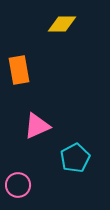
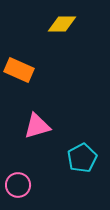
orange rectangle: rotated 56 degrees counterclockwise
pink triangle: rotated 8 degrees clockwise
cyan pentagon: moved 7 px right
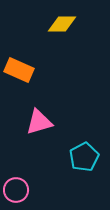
pink triangle: moved 2 px right, 4 px up
cyan pentagon: moved 2 px right, 1 px up
pink circle: moved 2 px left, 5 px down
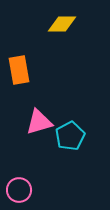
orange rectangle: rotated 56 degrees clockwise
cyan pentagon: moved 14 px left, 21 px up
pink circle: moved 3 px right
